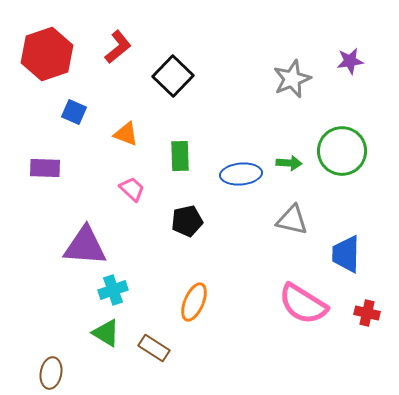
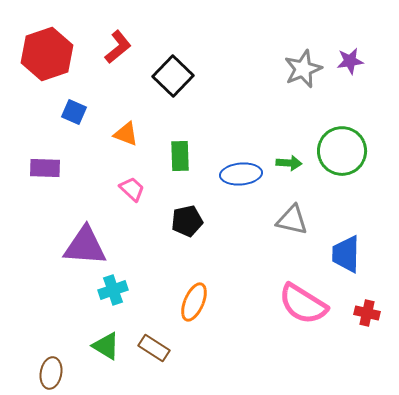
gray star: moved 11 px right, 10 px up
green triangle: moved 13 px down
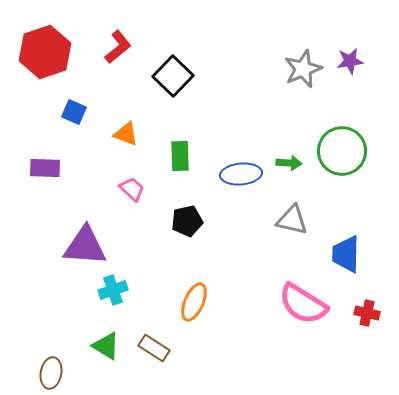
red hexagon: moved 2 px left, 2 px up
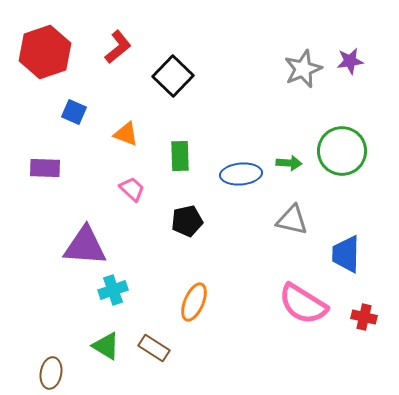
red cross: moved 3 px left, 4 px down
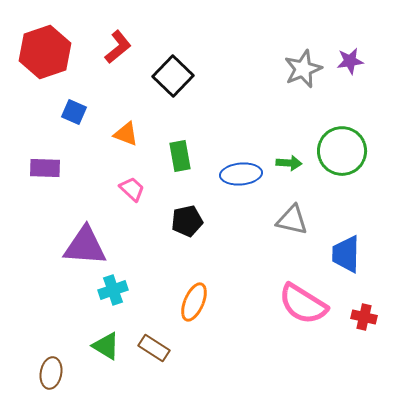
green rectangle: rotated 8 degrees counterclockwise
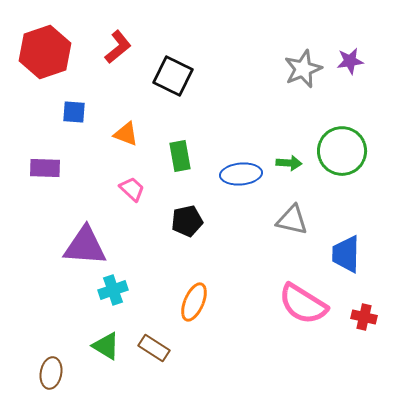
black square: rotated 18 degrees counterclockwise
blue square: rotated 20 degrees counterclockwise
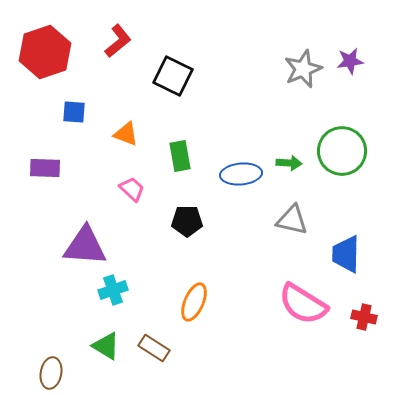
red L-shape: moved 6 px up
black pentagon: rotated 12 degrees clockwise
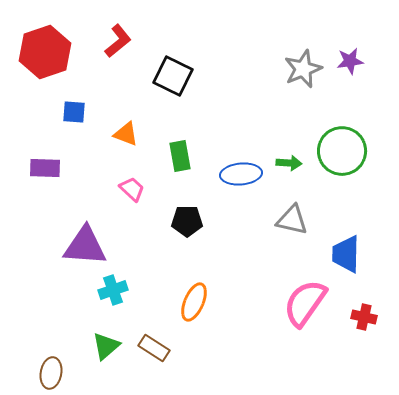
pink semicircle: moved 2 px right, 1 px up; rotated 93 degrees clockwise
green triangle: rotated 48 degrees clockwise
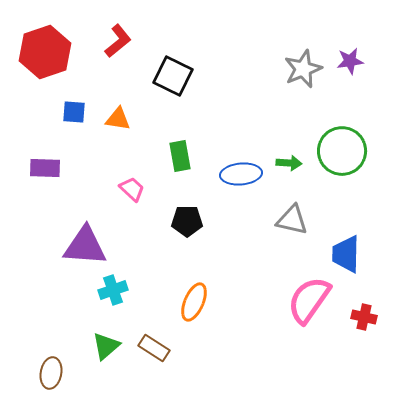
orange triangle: moved 8 px left, 15 px up; rotated 12 degrees counterclockwise
pink semicircle: moved 4 px right, 3 px up
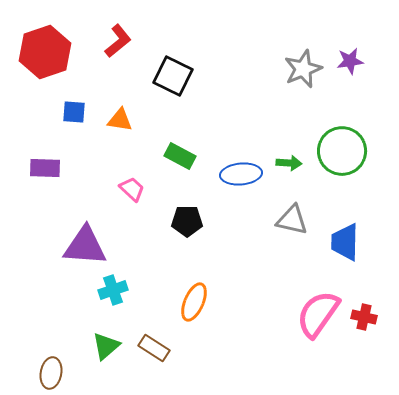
orange triangle: moved 2 px right, 1 px down
green rectangle: rotated 52 degrees counterclockwise
blue trapezoid: moved 1 px left, 12 px up
pink semicircle: moved 9 px right, 14 px down
